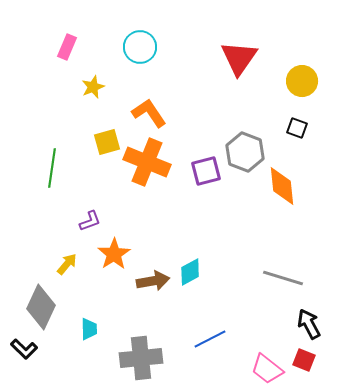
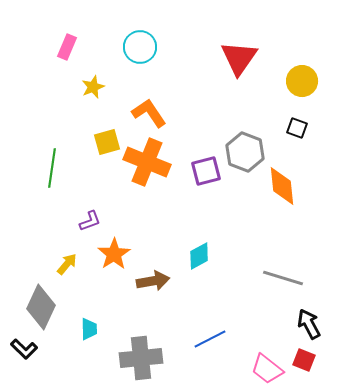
cyan diamond: moved 9 px right, 16 px up
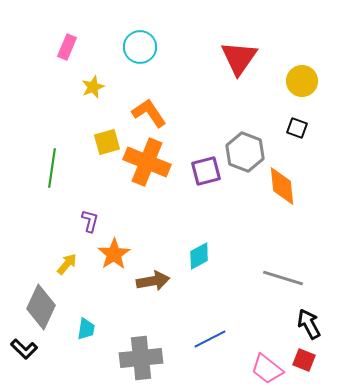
purple L-shape: rotated 55 degrees counterclockwise
cyan trapezoid: moved 3 px left; rotated 10 degrees clockwise
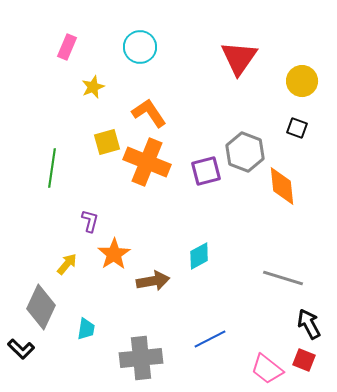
black L-shape: moved 3 px left
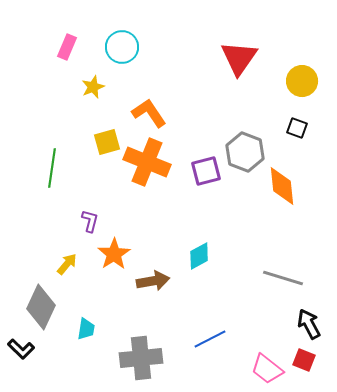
cyan circle: moved 18 px left
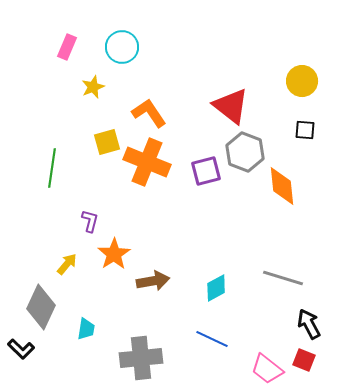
red triangle: moved 8 px left, 48 px down; rotated 27 degrees counterclockwise
black square: moved 8 px right, 2 px down; rotated 15 degrees counterclockwise
cyan diamond: moved 17 px right, 32 px down
blue line: moved 2 px right; rotated 52 degrees clockwise
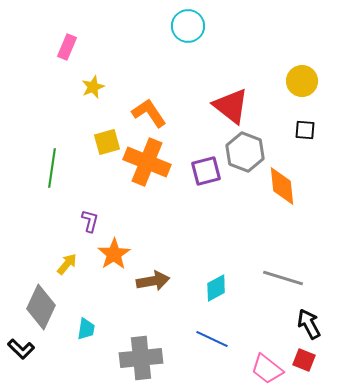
cyan circle: moved 66 px right, 21 px up
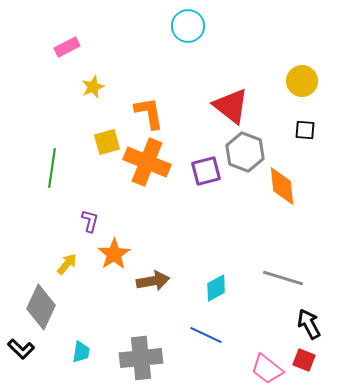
pink rectangle: rotated 40 degrees clockwise
orange L-shape: rotated 24 degrees clockwise
cyan trapezoid: moved 5 px left, 23 px down
blue line: moved 6 px left, 4 px up
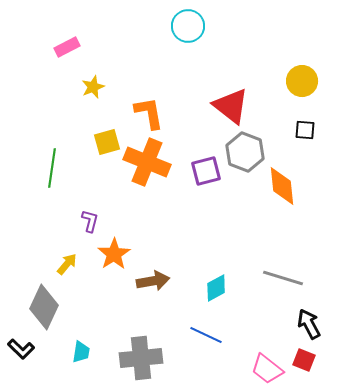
gray diamond: moved 3 px right
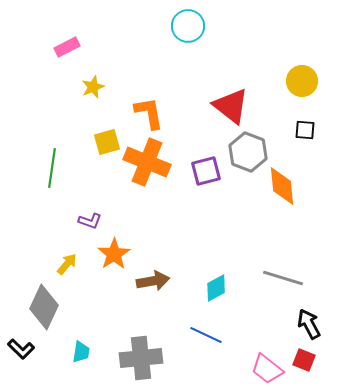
gray hexagon: moved 3 px right
purple L-shape: rotated 95 degrees clockwise
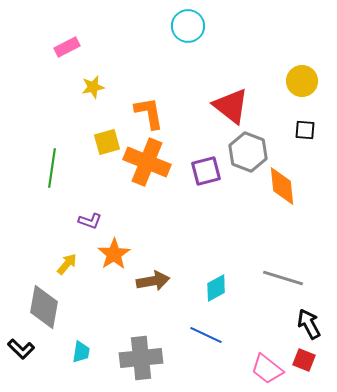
yellow star: rotated 10 degrees clockwise
gray diamond: rotated 15 degrees counterclockwise
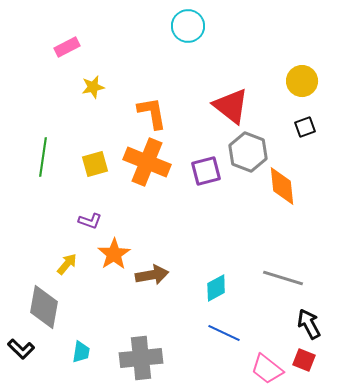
orange L-shape: moved 3 px right
black square: moved 3 px up; rotated 25 degrees counterclockwise
yellow square: moved 12 px left, 22 px down
green line: moved 9 px left, 11 px up
brown arrow: moved 1 px left, 6 px up
blue line: moved 18 px right, 2 px up
